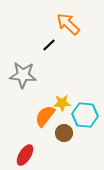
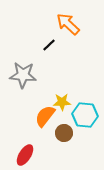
yellow star: moved 1 px up
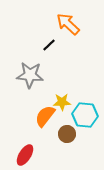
gray star: moved 7 px right
brown circle: moved 3 px right, 1 px down
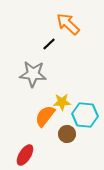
black line: moved 1 px up
gray star: moved 3 px right, 1 px up
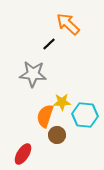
orange semicircle: rotated 20 degrees counterclockwise
brown circle: moved 10 px left, 1 px down
red ellipse: moved 2 px left, 1 px up
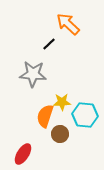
brown circle: moved 3 px right, 1 px up
